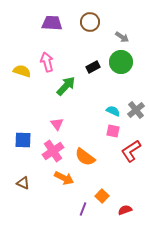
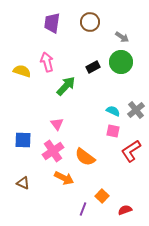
purple trapezoid: rotated 85 degrees counterclockwise
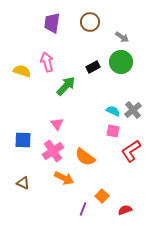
gray cross: moved 3 px left
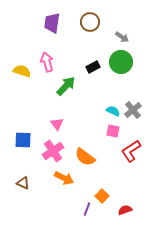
purple line: moved 4 px right
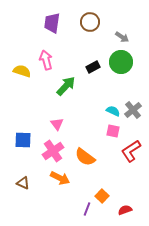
pink arrow: moved 1 px left, 2 px up
orange arrow: moved 4 px left
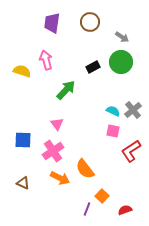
green arrow: moved 4 px down
orange semicircle: moved 12 px down; rotated 15 degrees clockwise
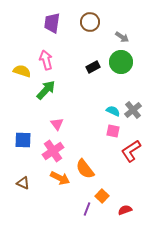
green arrow: moved 20 px left
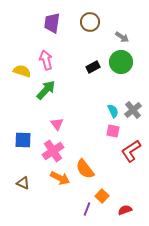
cyan semicircle: rotated 40 degrees clockwise
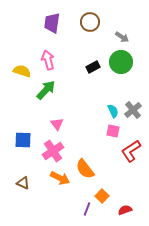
pink arrow: moved 2 px right
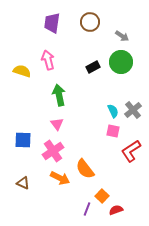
gray arrow: moved 1 px up
green arrow: moved 13 px right, 5 px down; rotated 55 degrees counterclockwise
red semicircle: moved 9 px left
